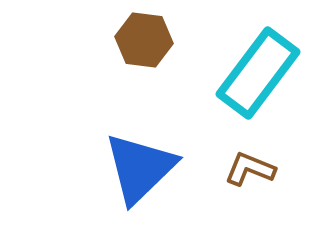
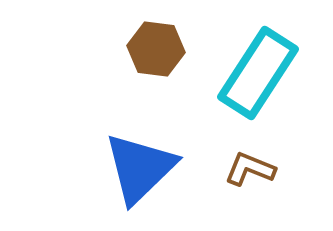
brown hexagon: moved 12 px right, 9 px down
cyan rectangle: rotated 4 degrees counterclockwise
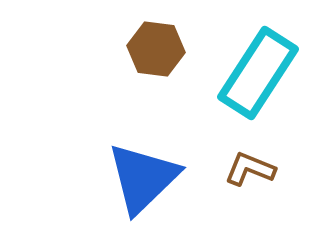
blue triangle: moved 3 px right, 10 px down
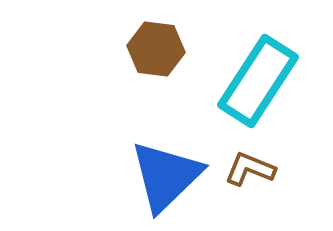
cyan rectangle: moved 8 px down
blue triangle: moved 23 px right, 2 px up
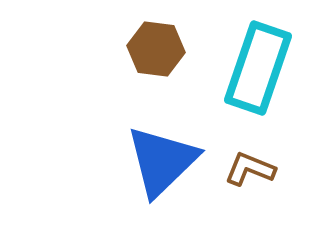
cyan rectangle: moved 13 px up; rotated 14 degrees counterclockwise
blue triangle: moved 4 px left, 15 px up
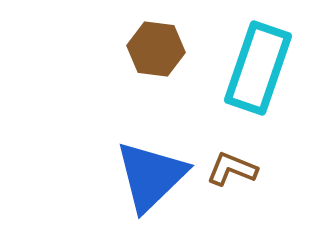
blue triangle: moved 11 px left, 15 px down
brown L-shape: moved 18 px left
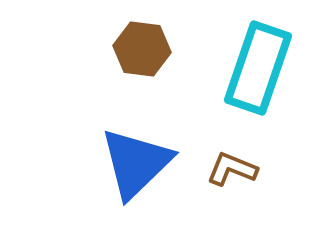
brown hexagon: moved 14 px left
blue triangle: moved 15 px left, 13 px up
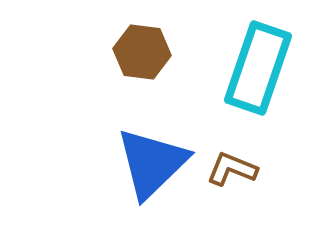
brown hexagon: moved 3 px down
blue triangle: moved 16 px right
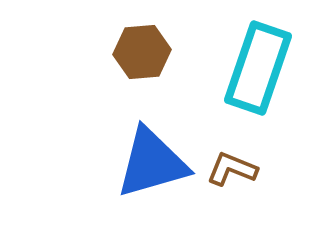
brown hexagon: rotated 12 degrees counterclockwise
blue triangle: rotated 28 degrees clockwise
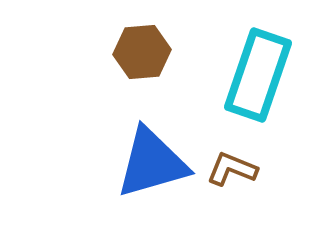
cyan rectangle: moved 7 px down
